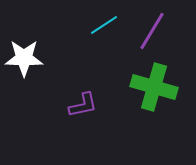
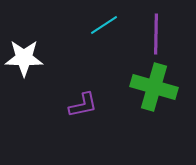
purple line: moved 4 px right, 3 px down; rotated 30 degrees counterclockwise
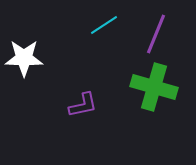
purple line: rotated 21 degrees clockwise
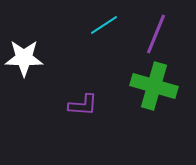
green cross: moved 1 px up
purple L-shape: rotated 16 degrees clockwise
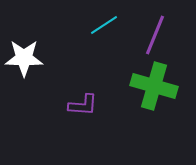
purple line: moved 1 px left, 1 px down
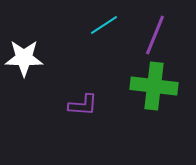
green cross: rotated 9 degrees counterclockwise
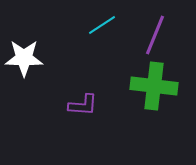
cyan line: moved 2 px left
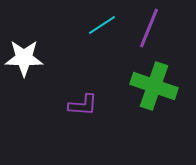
purple line: moved 6 px left, 7 px up
green cross: rotated 12 degrees clockwise
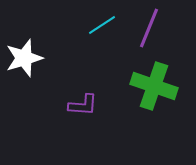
white star: rotated 18 degrees counterclockwise
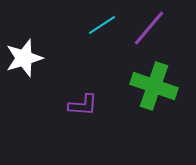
purple line: rotated 18 degrees clockwise
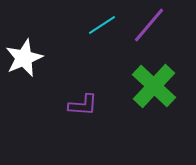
purple line: moved 3 px up
white star: rotated 6 degrees counterclockwise
green cross: rotated 24 degrees clockwise
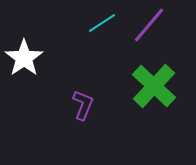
cyan line: moved 2 px up
white star: rotated 12 degrees counterclockwise
purple L-shape: rotated 72 degrees counterclockwise
